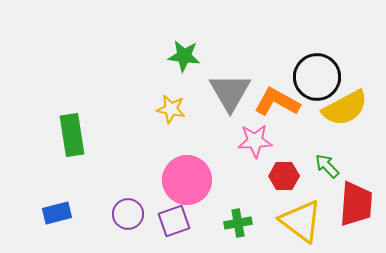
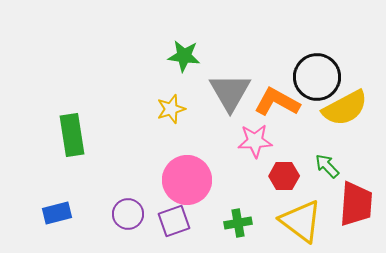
yellow star: rotated 28 degrees counterclockwise
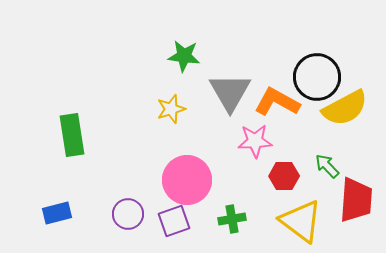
red trapezoid: moved 4 px up
green cross: moved 6 px left, 4 px up
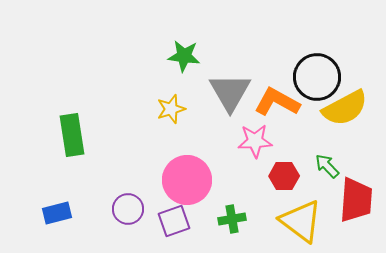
purple circle: moved 5 px up
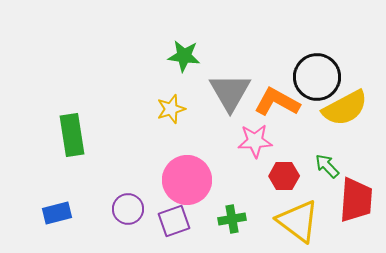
yellow triangle: moved 3 px left
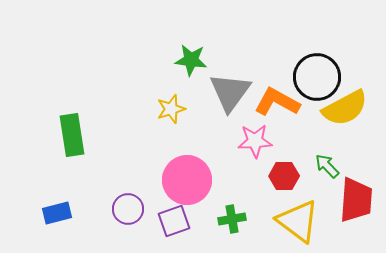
green star: moved 7 px right, 4 px down
gray triangle: rotated 6 degrees clockwise
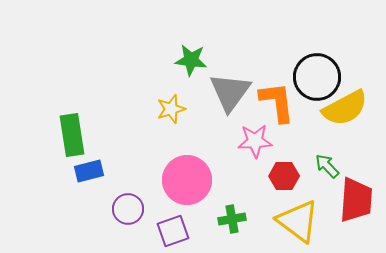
orange L-shape: rotated 54 degrees clockwise
blue rectangle: moved 32 px right, 42 px up
purple square: moved 1 px left, 10 px down
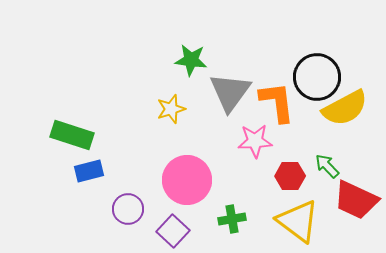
green rectangle: rotated 63 degrees counterclockwise
red hexagon: moved 6 px right
red trapezoid: rotated 111 degrees clockwise
purple square: rotated 28 degrees counterclockwise
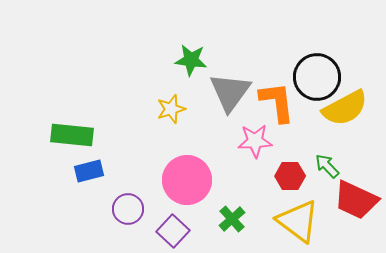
green rectangle: rotated 12 degrees counterclockwise
green cross: rotated 32 degrees counterclockwise
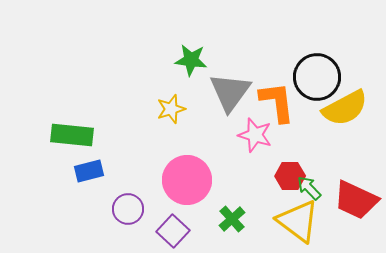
pink star: moved 6 px up; rotated 20 degrees clockwise
green arrow: moved 18 px left, 22 px down
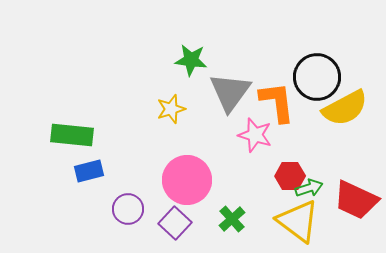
green arrow: rotated 116 degrees clockwise
purple square: moved 2 px right, 8 px up
